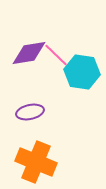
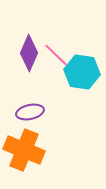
purple diamond: rotated 57 degrees counterclockwise
orange cross: moved 12 px left, 12 px up
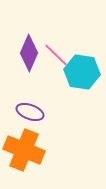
purple ellipse: rotated 32 degrees clockwise
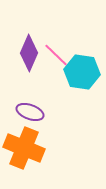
orange cross: moved 2 px up
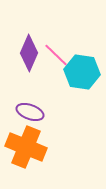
orange cross: moved 2 px right, 1 px up
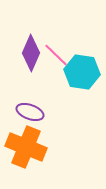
purple diamond: moved 2 px right
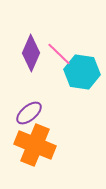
pink line: moved 3 px right, 1 px up
purple ellipse: moved 1 px left, 1 px down; rotated 60 degrees counterclockwise
orange cross: moved 9 px right, 2 px up
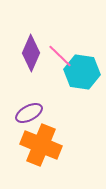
pink line: moved 1 px right, 2 px down
purple ellipse: rotated 12 degrees clockwise
orange cross: moved 6 px right
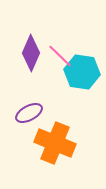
orange cross: moved 14 px right, 2 px up
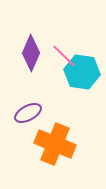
pink line: moved 4 px right
purple ellipse: moved 1 px left
orange cross: moved 1 px down
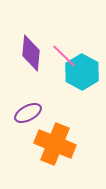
purple diamond: rotated 18 degrees counterclockwise
cyan hexagon: rotated 20 degrees clockwise
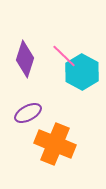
purple diamond: moved 6 px left, 6 px down; rotated 12 degrees clockwise
